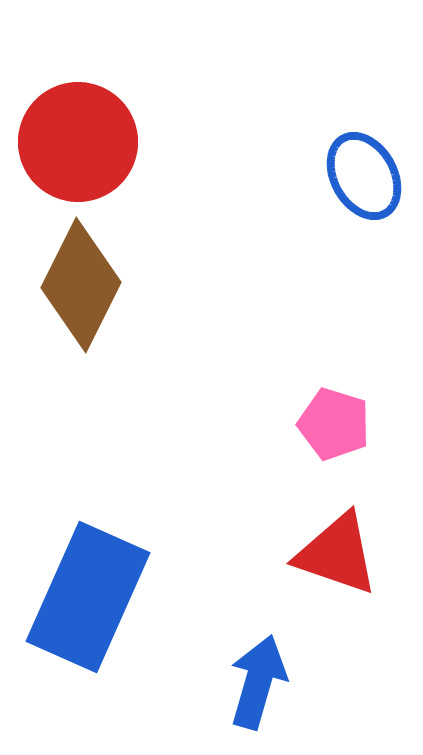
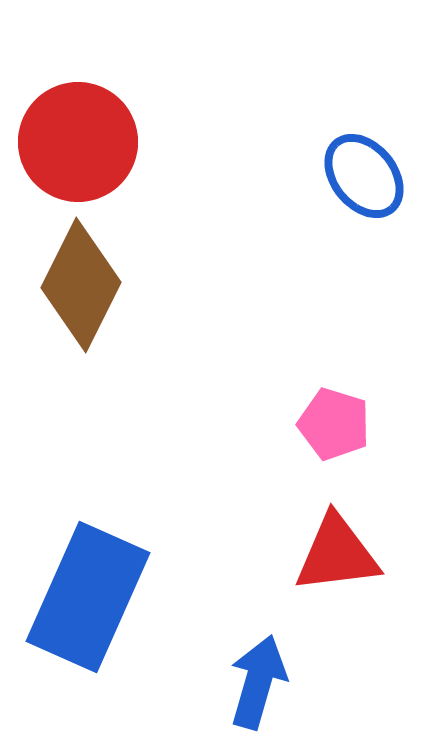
blue ellipse: rotated 10 degrees counterclockwise
red triangle: rotated 26 degrees counterclockwise
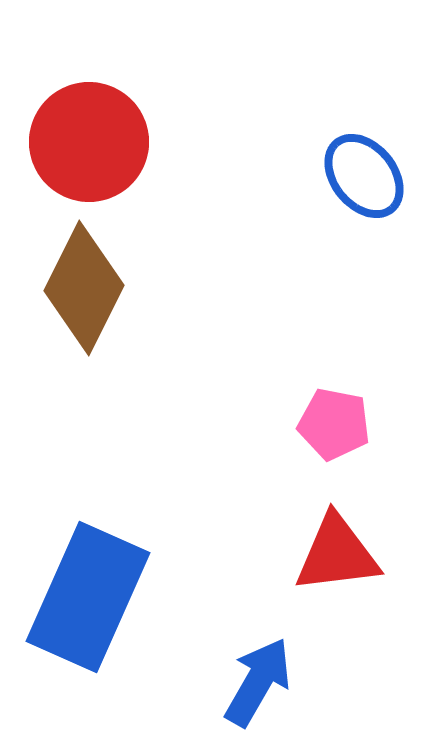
red circle: moved 11 px right
brown diamond: moved 3 px right, 3 px down
pink pentagon: rotated 6 degrees counterclockwise
blue arrow: rotated 14 degrees clockwise
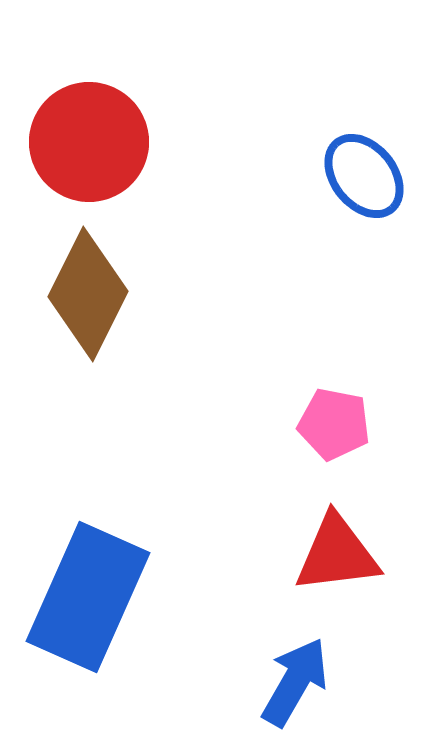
brown diamond: moved 4 px right, 6 px down
blue arrow: moved 37 px right
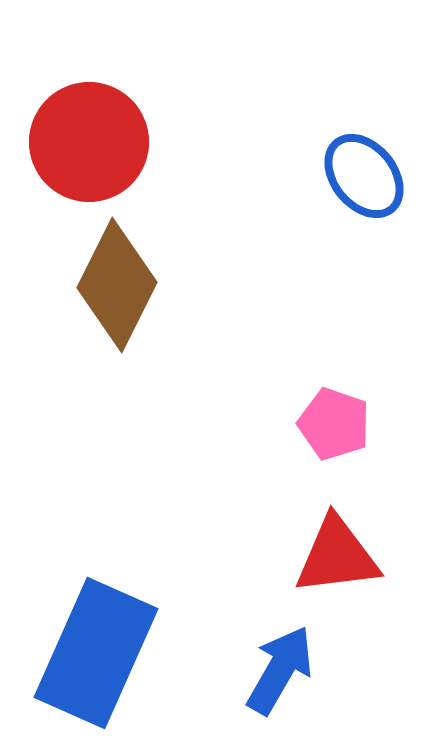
brown diamond: moved 29 px right, 9 px up
pink pentagon: rotated 8 degrees clockwise
red triangle: moved 2 px down
blue rectangle: moved 8 px right, 56 px down
blue arrow: moved 15 px left, 12 px up
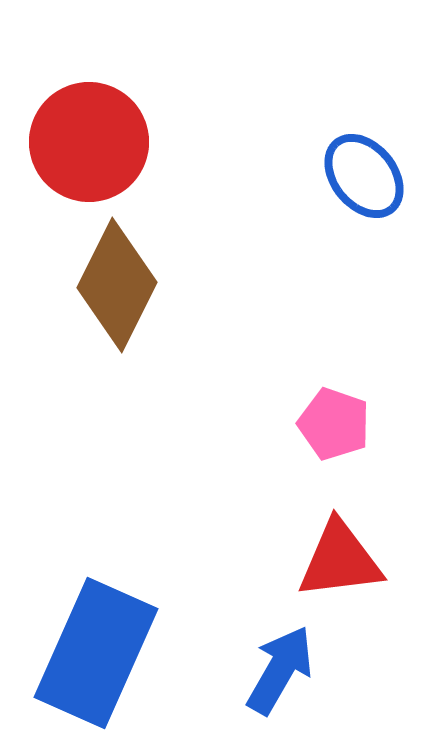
red triangle: moved 3 px right, 4 px down
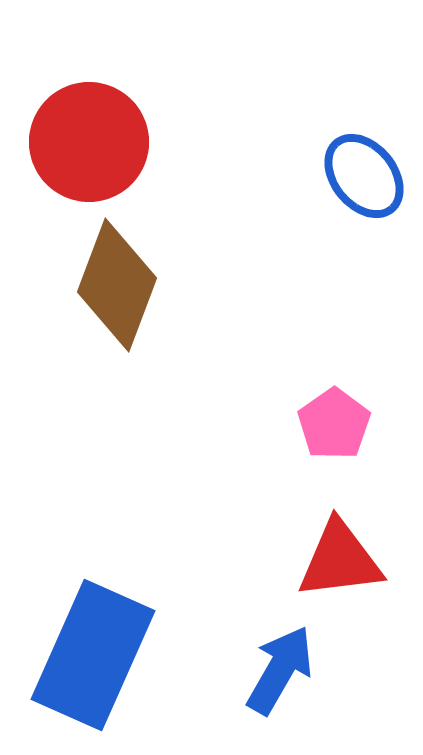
brown diamond: rotated 6 degrees counterclockwise
pink pentagon: rotated 18 degrees clockwise
blue rectangle: moved 3 px left, 2 px down
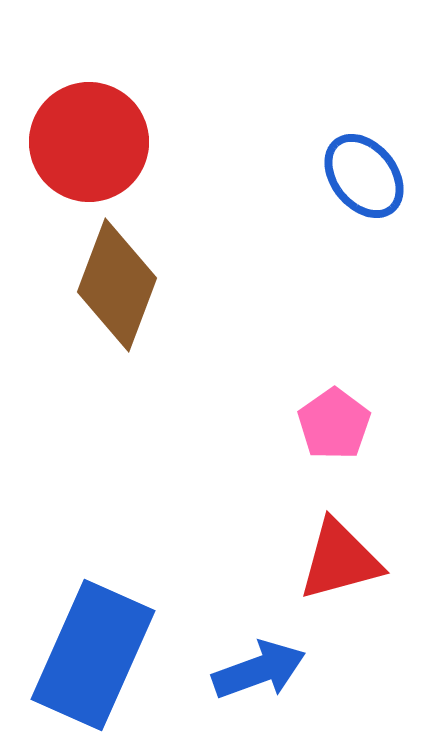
red triangle: rotated 8 degrees counterclockwise
blue arrow: moved 21 px left; rotated 40 degrees clockwise
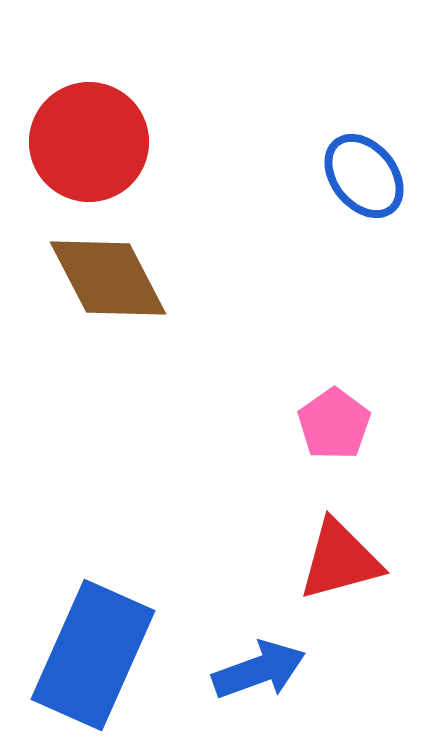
brown diamond: moved 9 px left, 7 px up; rotated 48 degrees counterclockwise
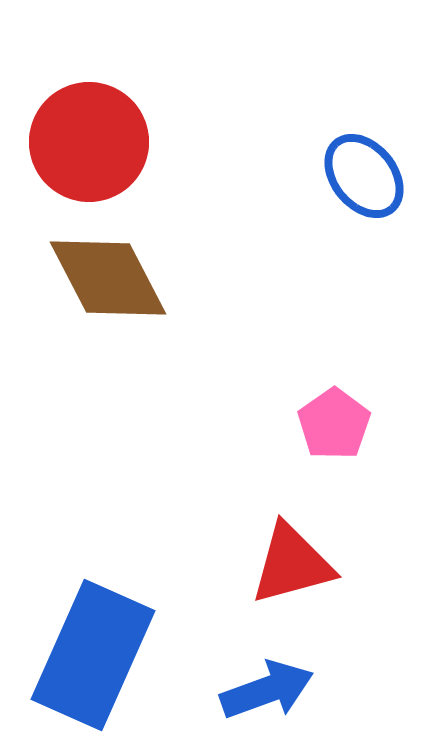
red triangle: moved 48 px left, 4 px down
blue arrow: moved 8 px right, 20 px down
